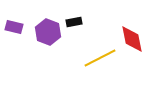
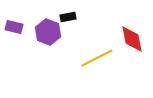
black rectangle: moved 6 px left, 5 px up
yellow line: moved 3 px left
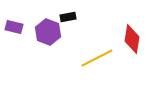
red diamond: rotated 20 degrees clockwise
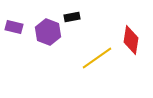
black rectangle: moved 4 px right
red diamond: moved 1 px left, 1 px down
yellow line: rotated 8 degrees counterclockwise
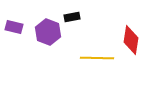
yellow line: rotated 36 degrees clockwise
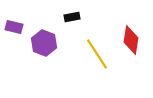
purple hexagon: moved 4 px left, 11 px down
yellow line: moved 4 px up; rotated 56 degrees clockwise
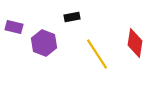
red diamond: moved 4 px right, 3 px down
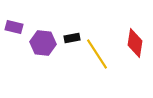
black rectangle: moved 21 px down
purple hexagon: moved 1 px left; rotated 15 degrees counterclockwise
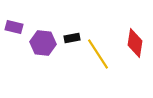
yellow line: moved 1 px right
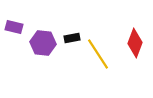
red diamond: rotated 12 degrees clockwise
